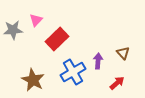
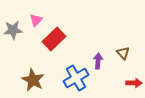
red rectangle: moved 3 px left
blue cross: moved 3 px right, 6 px down
red arrow: moved 17 px right; rotated 42 degrees clockwise
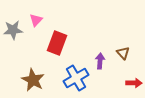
red rectangle: moved 3 px right, 4 px down; rotated 25 degrees counterclockwise
purple arrow: moved 2 px right
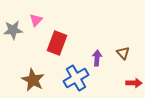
purple arrow: moved 3 px left, 3 px up
